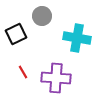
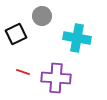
red line: rotated 40 degrees counterclockwise
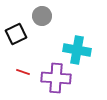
cyan cross: moved 12 px down
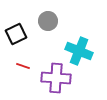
gray circle: moved 6 px right, 5 px down
cyan cross: moved 2 px right, 1 px down; rotated 12 degrees clockwise
red line: moved 6 px up
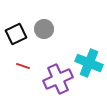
gray circle: moved 4 px left, 8 px down
cyan cross: moved 10 px right, 12 px down
purple cross: moved 2 px right, 1 px down; rotated 28 degrees counterclockwise
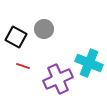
black square: moved 3 px down; rotated 35 degrees counterclockwise
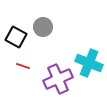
gray circle: moved 1 px left, 2 px up
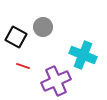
cyan cross: moved 6 px left, 8 px up
purple cross: moved 2 px left, 2 px down
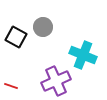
red line: moved 12 px left, 20 px down
